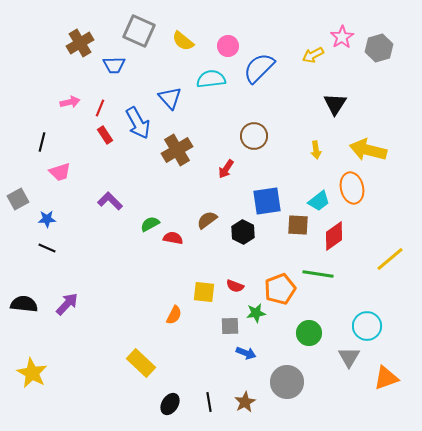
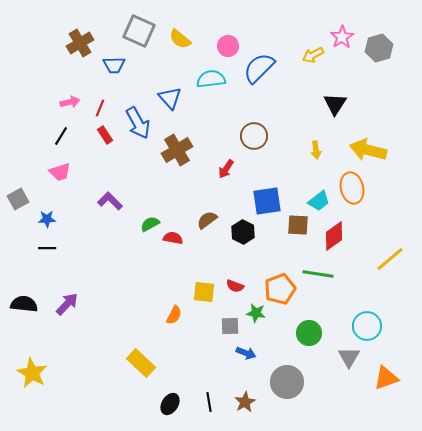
yellow semicircle at (183, 41): moved 3 px left, 2 px up
black line at (42, 142): moved 19 px right, 6 px up; rotated 18 degrees clockwise
black line at (47, 248): rotated 24 degrees counterclockwise
green star at (256, 313): rotated 18 degrees clockwise
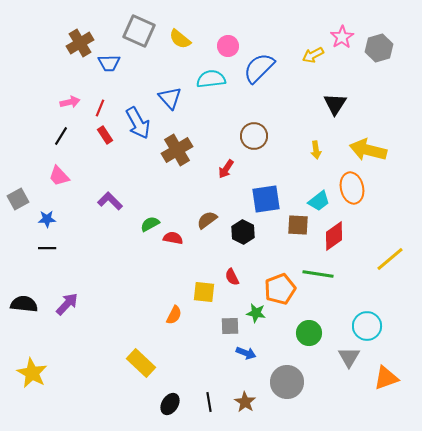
blue trapezoid at (114, 65): moved 5 px left, 2 px up
pink trapezoid at (60, 172): moved 1 px left, 4 px down; rotated 65 degrees clockwise
blue square at (267, 201): moved 1 px left, 2 px up
red semicircle at (235, 286): moved 3 px left, 9 px up; rotated 42 degrees clockwise
brown star at (245, 402): rotated 10 degrees counterclockwise
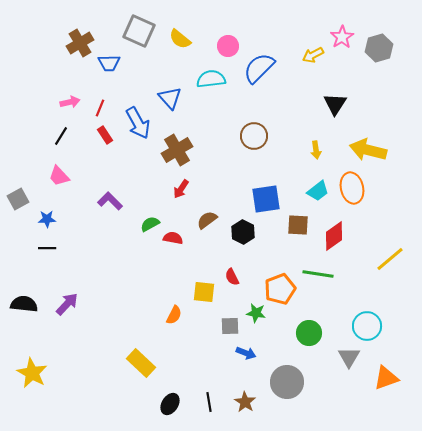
red arrow at (226, 169): moved 45 px left, 20 px down
cyan trapezoid at (319, 201): moved 1 px left, 10 px up
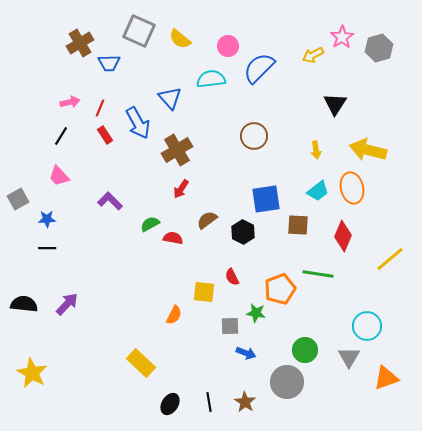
red diamond at (334, 236): moved 9 px right; rotated 32 degrees counterclockwise
green circle at (309, 333): moved 4 px left, 17 px down
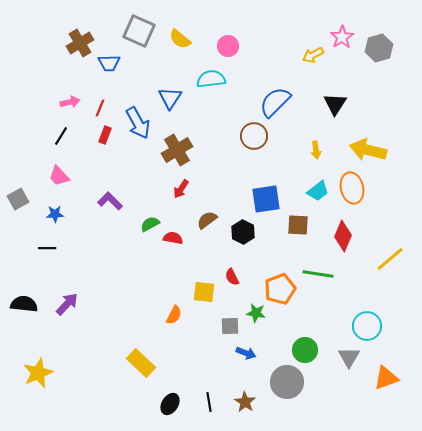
blue semicircle at (259, 68): moved 16 px right, 34 px down
blue triangle at (170, 98): rotated 15 degrees clockwise
red rectangle at (105, 135): rotated 54 degrees clockwise
blue star at (47, 219): moved 8 px right, 5 px up
yellow star at (32, 373): moved 6 px right; rotated 20 degrees clockwise
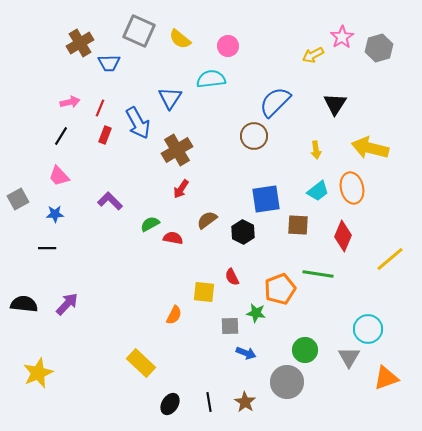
yellow arrow at (368, 150): moved 2 px right, 2 px up
cyan circle at (367, 326): moved 1 px right, 3 px down
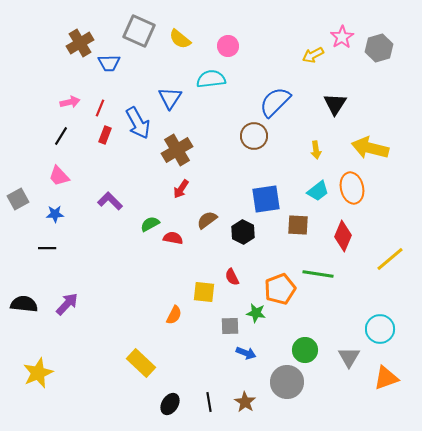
cyan circle at (368, 329): moved 12 px right
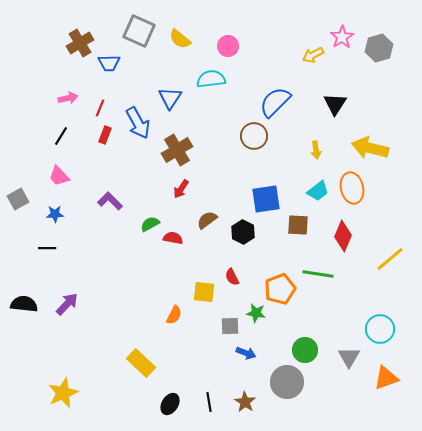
pink arrow at (70, 102): moved 2 px left, 4 px up
yellow star at (38, 373): moved 25 px right, 20 px down
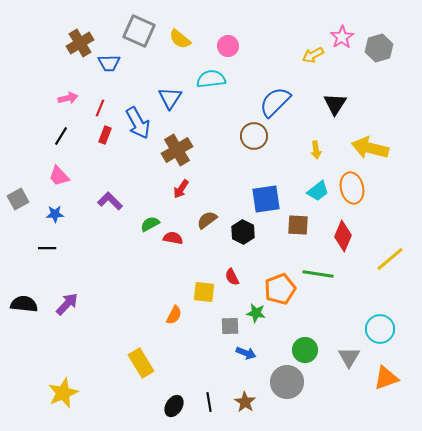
yellow rectangle at (141, 363): rotated 16 degrees clockwise
black ellipse at (170, 404): moved 4 px right, 2 px down
